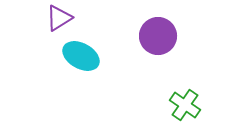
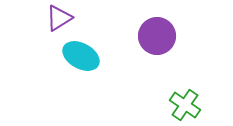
purple circle: moved 1 px left
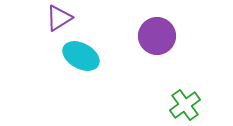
green cross: rotated 20 degrees clockwise
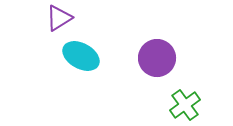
purple circle: moved 22 px down
